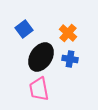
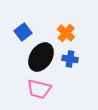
blue square: moved 1 px left, 3 px down
orange cross: moved 2 px left
pink trapezoid: rotated 65 degrees counterclockwise
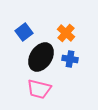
blue square: moved 1 px right
